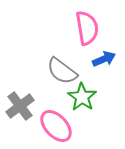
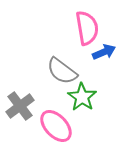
blue arrow: moved 7 px up
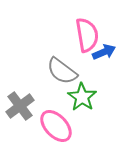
pink semicircle: moved 7 px down
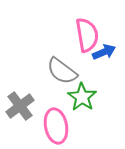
pink ellipse: rotated 32 degrees clockwise
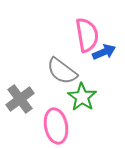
gray cross: moved 7 px up
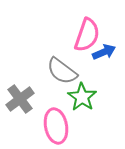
pink semicircle: rotated 28 degrees clockwise
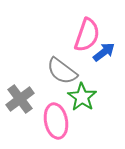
blue arrow: rotated 15 degrees counterclockwise
pink ellipse: moved 5 px up
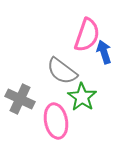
blue arrow: rotated 70 degrees counterclockwise
gray cross: rotated 28 degrees counterclockwise
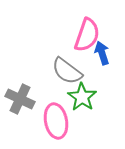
blue arrow: moved 2 px left, 1 px down
gray semicircle: moved 5 px right
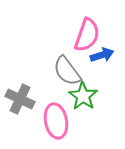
blue arrow: moved 2 px down; rotated 90 degrees clockwise
gray semicircle: rotated 16 degrees clockwise
green star: moved 1 px right, 1 px up
